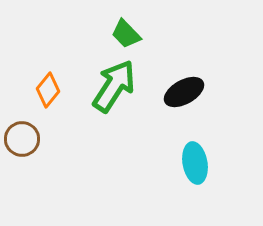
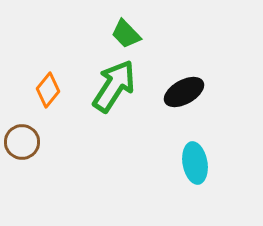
brown circle: moved 3 px down
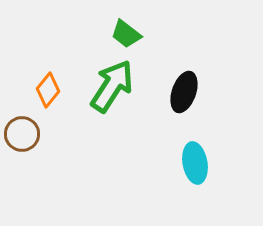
green trapezoid: rotated 8 degrees counterclockwise
green arrow: moved 2 px left
black ellipse: rotated 42 degrees counterclockwise
brown circle: moved 8 px up
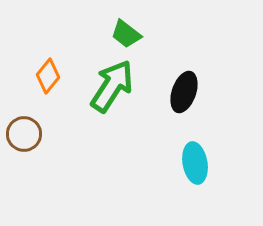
orange diamond: moved 14 px up
brown circle: moved 2 px right
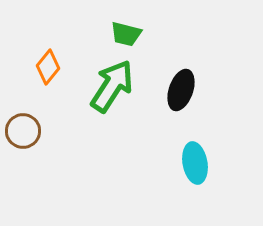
green trapezoid: rotated 24 degrees counterclockwise
orange diamond: moved 9 px up
black ellipse: moved 3 px left, 2 px up
brown circle: moved 1 px left, 3 px up
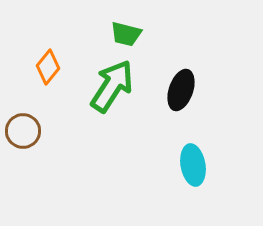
cyan ellipse: moved 2 px left, 2 px down
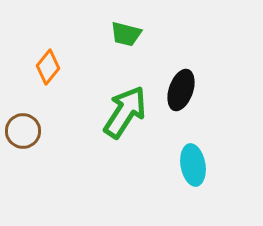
green arrow: moved 13 px right, 26 px down
